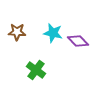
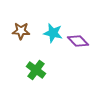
brown star: moved 4 px right, 1 px up
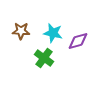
purple diamond: rotated 60 degrees counterclockwise
green cross: moved 8 px right, 12 px up
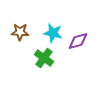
brown star: moved 1 px left, 1 px down
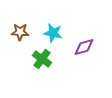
purple diamond: moved 6 px right, 6 px down
green cross: moved 2 px left, 1 px down
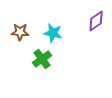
purple diamond: moved 12 px right, 26 px up; rotated 20 degrees counterclockwise
green cross: rotated 18 degrees clockwise
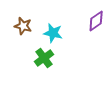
brown star: moved 3 px right, 6 px up; rotated 12 degrees clockwise
green cross: moved 2 px right, 1 px up
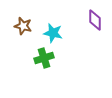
purple diamond: moved 1 px left, 1 px up; rotated 55 degrees counterclockwise
green cross: rotated 18 degrees clockwise
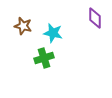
purple diamond: moved 2 px up
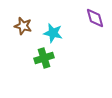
purple diamond: rotated 15 degrees counterclockwise
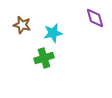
brown star: moved 1 px left, 1 px up
cyan star: rotated 24 degrees counterclockwise
